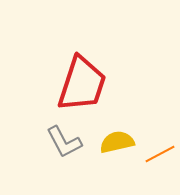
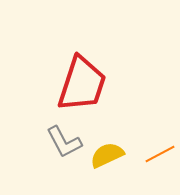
yellow semicircle: moved 10 px left, 13 px down; rotated 12 degrees counterclockwise
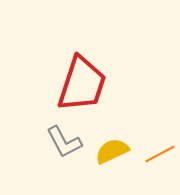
yellow semicircle: moved 5 px right, 4 px up
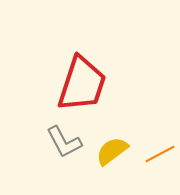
yellow semicircle: rotated 12 degrees counterclockwise
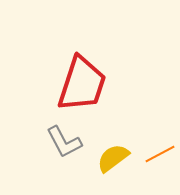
yellow semicircle: moved 1 px right, 7 px down
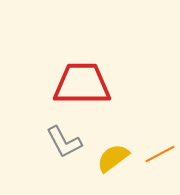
red trapezoid: rotated 108 degrees counterclockwise
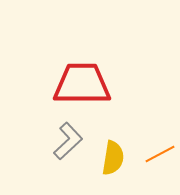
gray L-shape: moved 4 px right, 1 px up; rotated 105 degrees counterclockwise
yellow semicircle: rotated 136 degrees clockwise
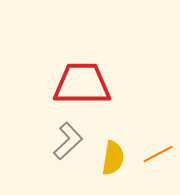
orange line: moved 2 px left
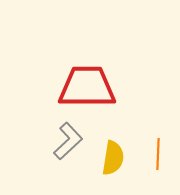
red trapezoid: moved 5 px right, 3 px down
orange line: rotated 60 degrees counterclockwise
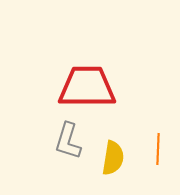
gray L-shape: rotated 150 degrees clockwise
orange line: moved 5 px up
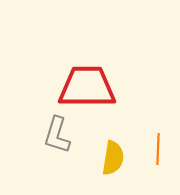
gray L-shape: moved 11 px left, 6 px up
